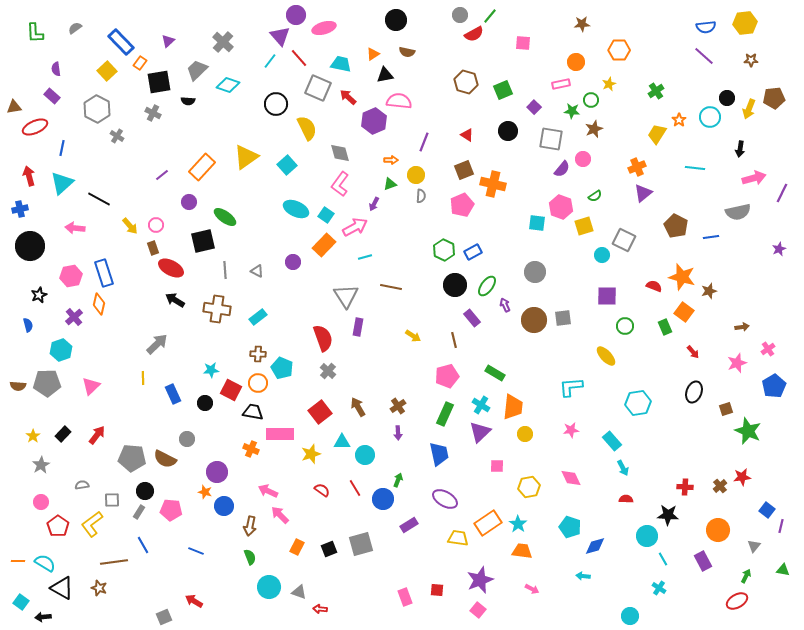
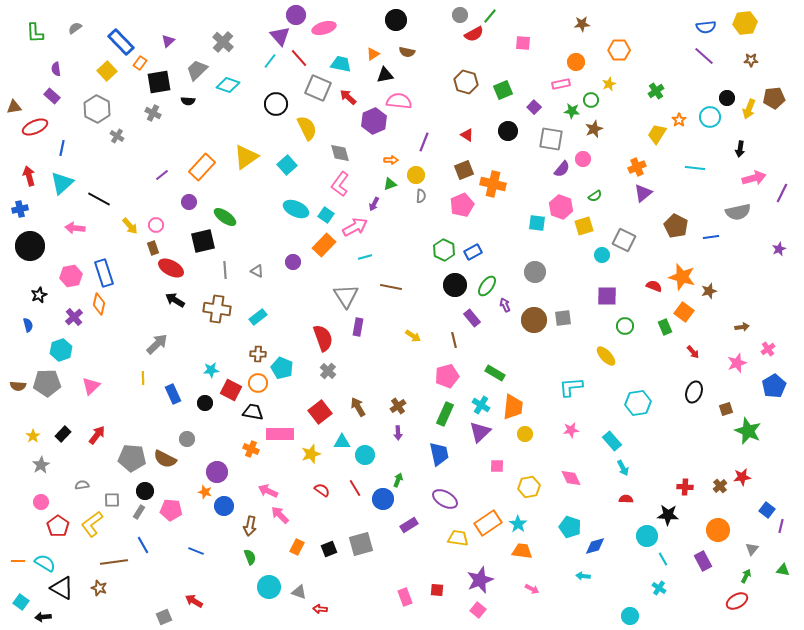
gray triangle at (754, 546): moved 2 px left, 3 px down
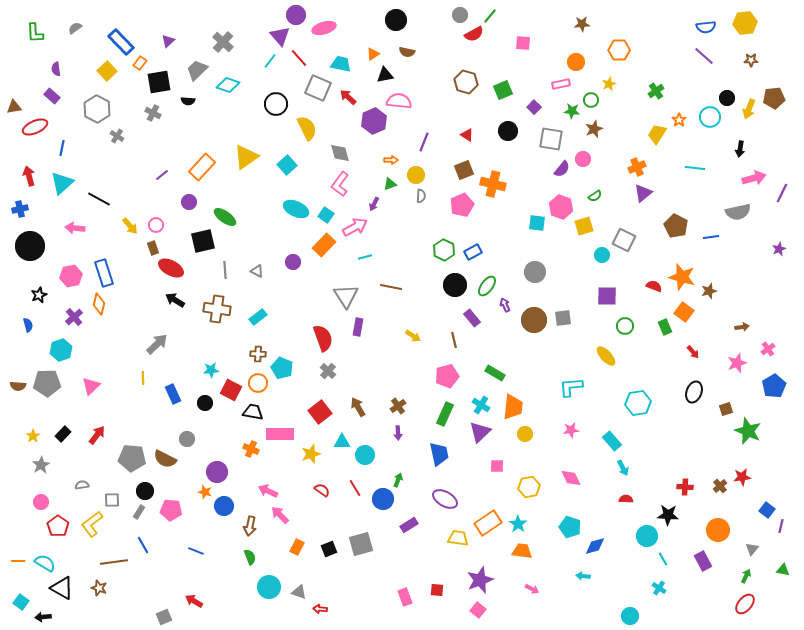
red ellipse at (737, 601): moved 8 px right, 3 px down; rotated 20 degrees counterclockwise
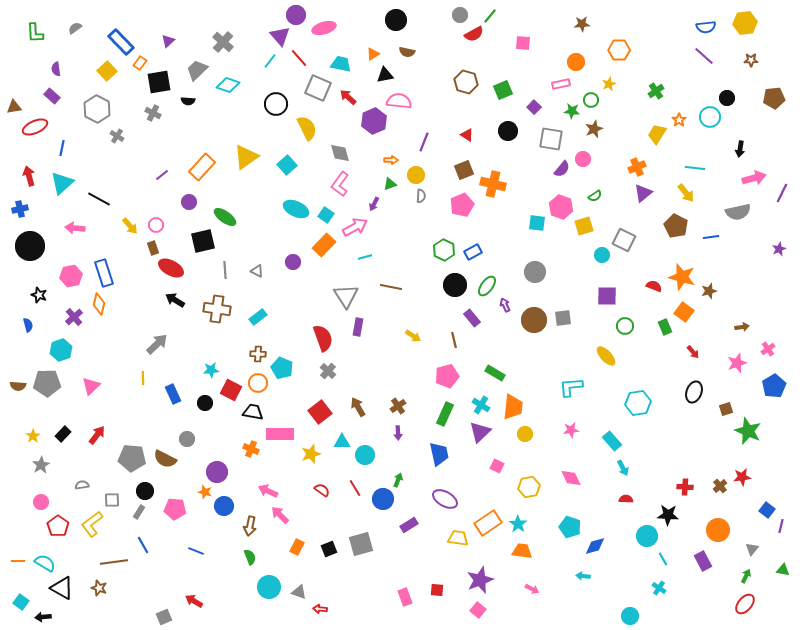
yellow arrow at (749, 109): moved 63 px left, 84 px down; rotated 60 degrees counterclockwise
black star at (39, 295): rotated 28 degrees counterclockwise
pink square at (497, 466): rotated 24 degrees clockwise
pink pentagon at (171, 510): moved 4 px right, 1 px up
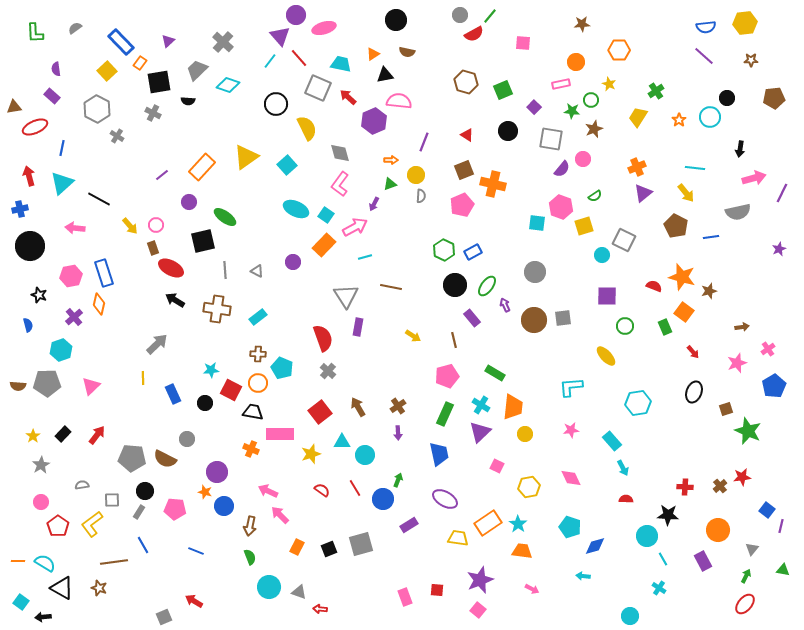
yellow star at (609, 84): rotated 24 degrees counterclockwise
yellow trapezoid at (657, 134): moved 19 px left, 17 px up
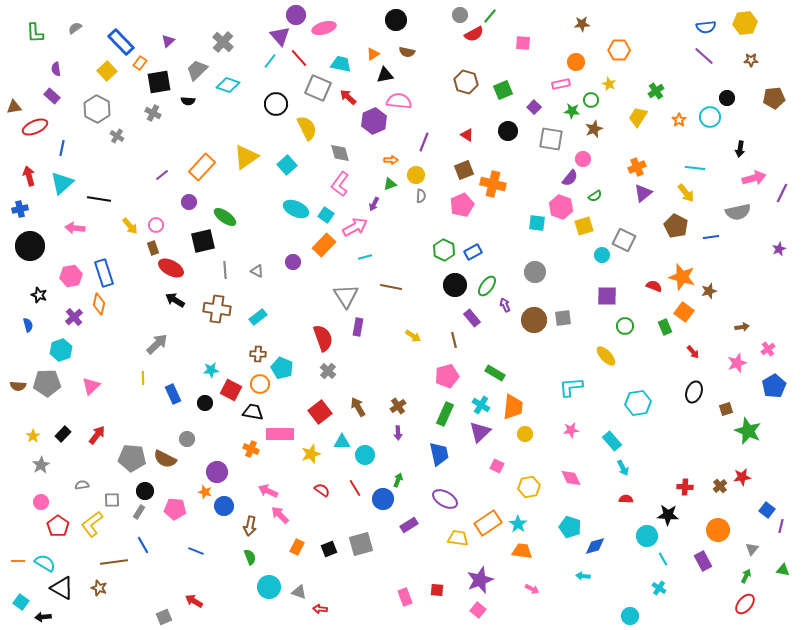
purple semicircle at (562, 169): moved 8 px right, 9 px down
black line at (99, 199): rotated 20 degrees counterclockwise
orange circle at (258, 383): moved 2 px right, 1 px down
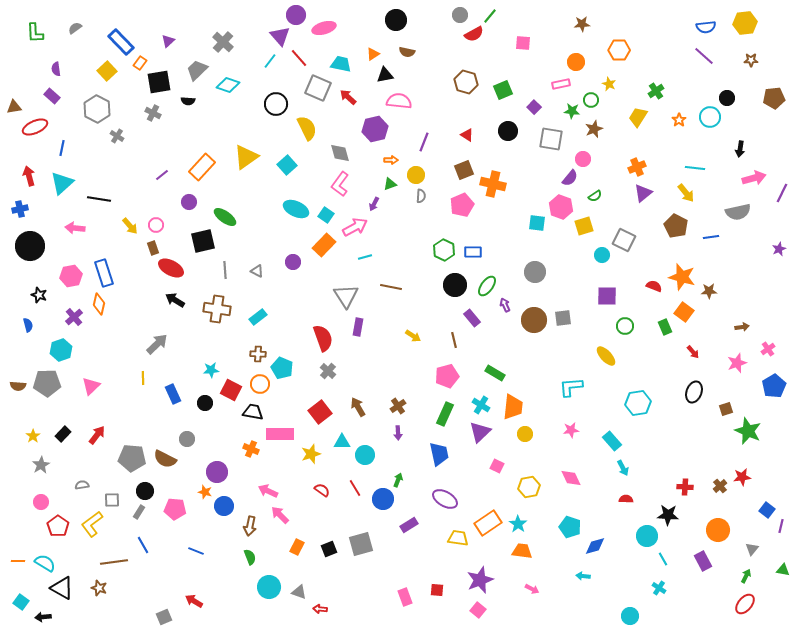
purple hexagon at (374, 121): moved 1 px right, 8 px down; rotated 10 degrees clockwise
blue rectangle at (473, 252): rotated 30 degrees clockwise
brown star at (709, 291): rotated 14 degrees clockwise
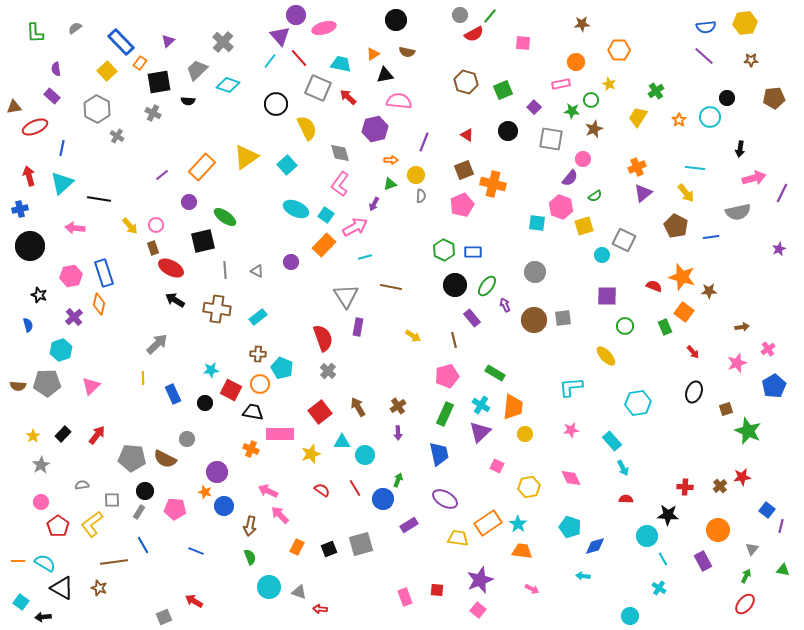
purple circle at (293, 262): moved 2 px left
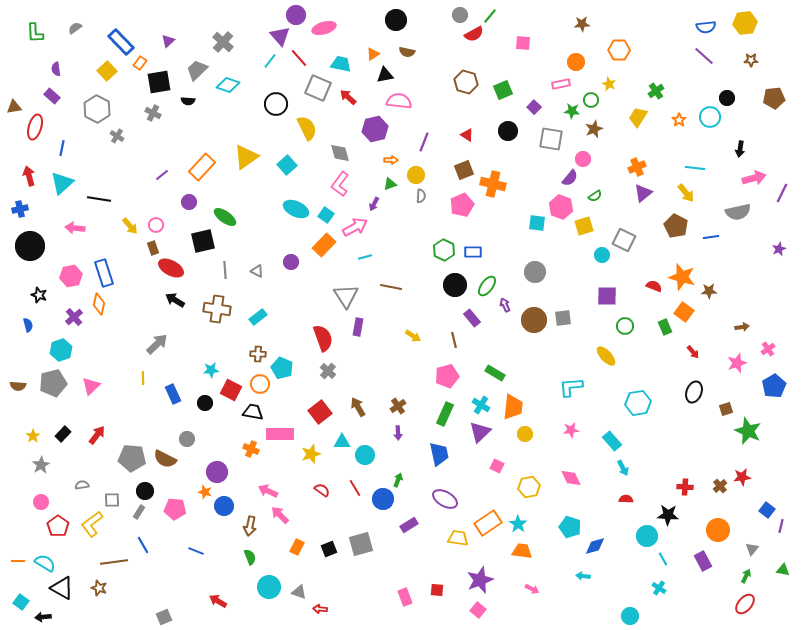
red ellipse at (35, 127): rotated 50 degrees counterclockwise
gray pentagon at (47, 383): moved 6 px right; rotated 12 degrees counterclockwise
red arrow at (194, 601): moved 24 px right
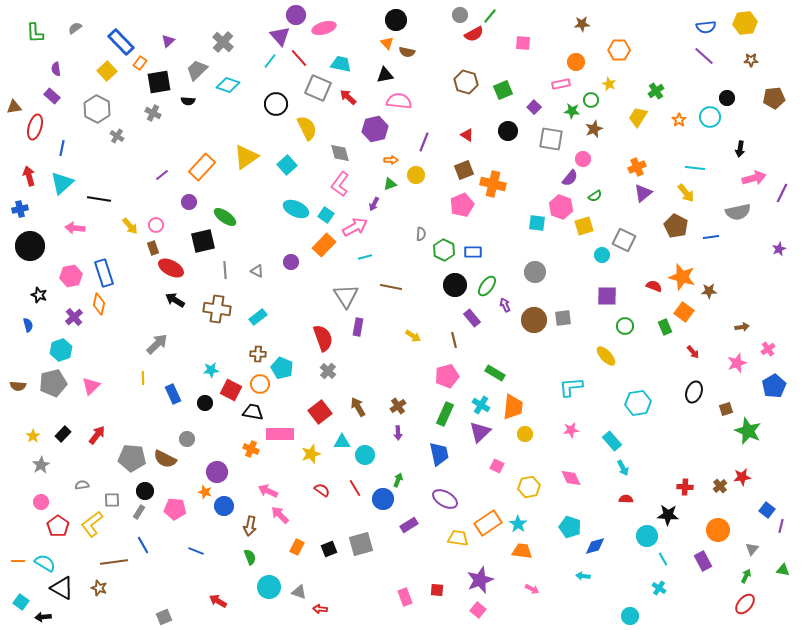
orange triangle at (373, 54): moved 14 px right, 11 px up; rotated 40 degrees counterclockwise
gray semicircle at (421, 196): moved 38 px down
